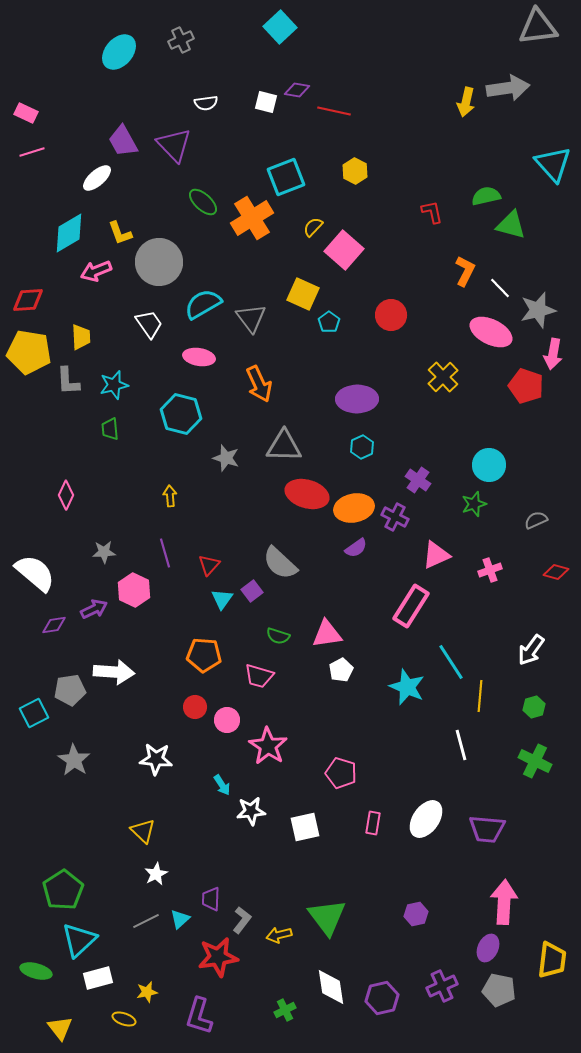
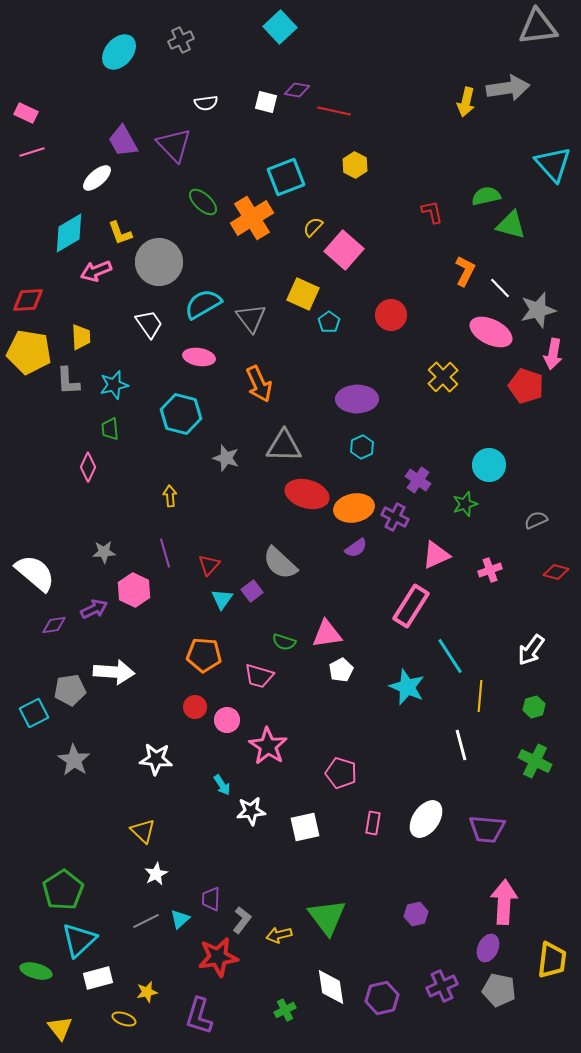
yellow hexagon at (355, 171): moved 6 px up
pink diamond at (66, 495): moved 22 px right, 28 px up
green star at (474, 504): moved 9 px left
green semicircle at (278, 636): moved 6 px right, 6 px down
cyan line at (451, 662): moved 1 px left, 6 px up
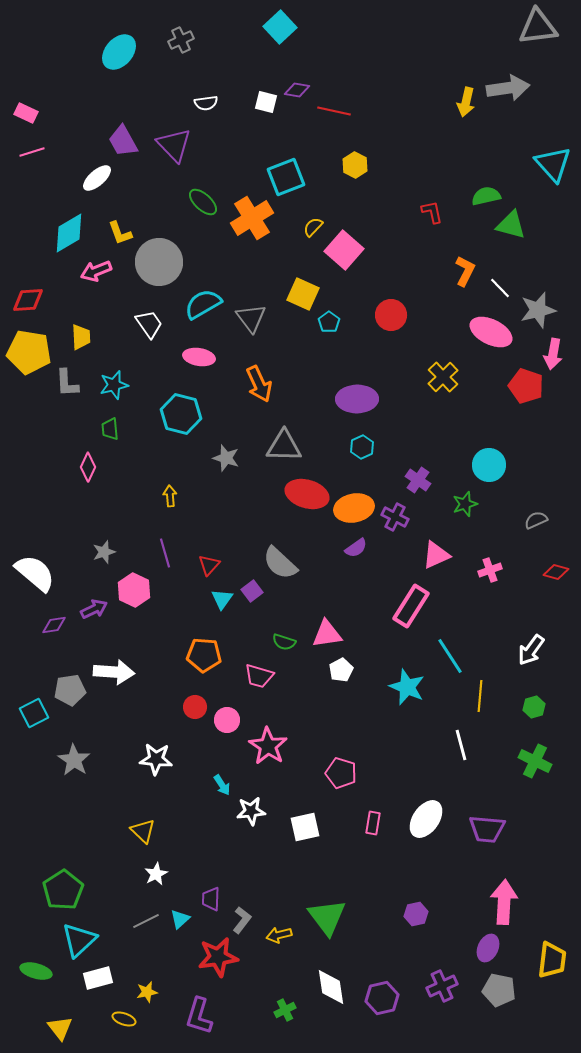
gray L-shape at (68, 381): moved 1 px left, 2 px down
gray star at (104, 552): rotated 15 degrees counterclockwise
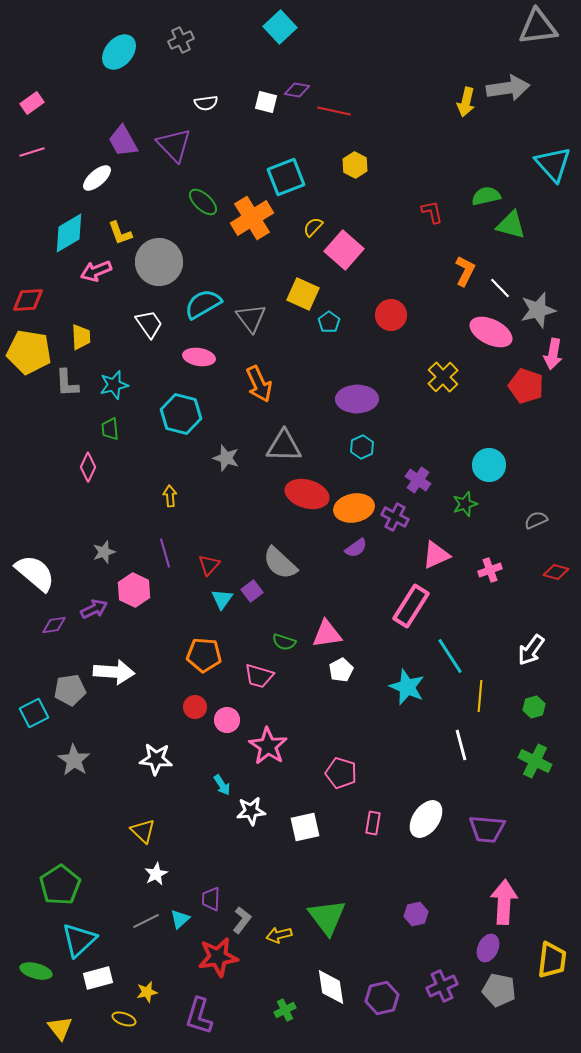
pink rectangle at (26, 113): moved 6 px right, 10 px up; rotated 60 degrees counterclockwise
green pentagon at (63, 890): moved 3 px left, 5 px up
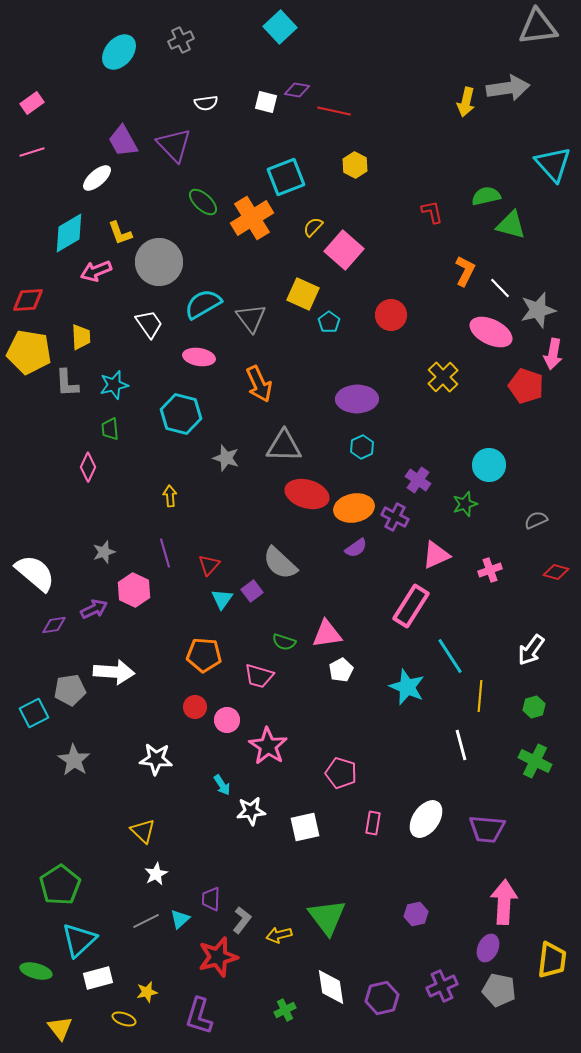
red star at (218, 957): rotated 6 degrees counterclockwise
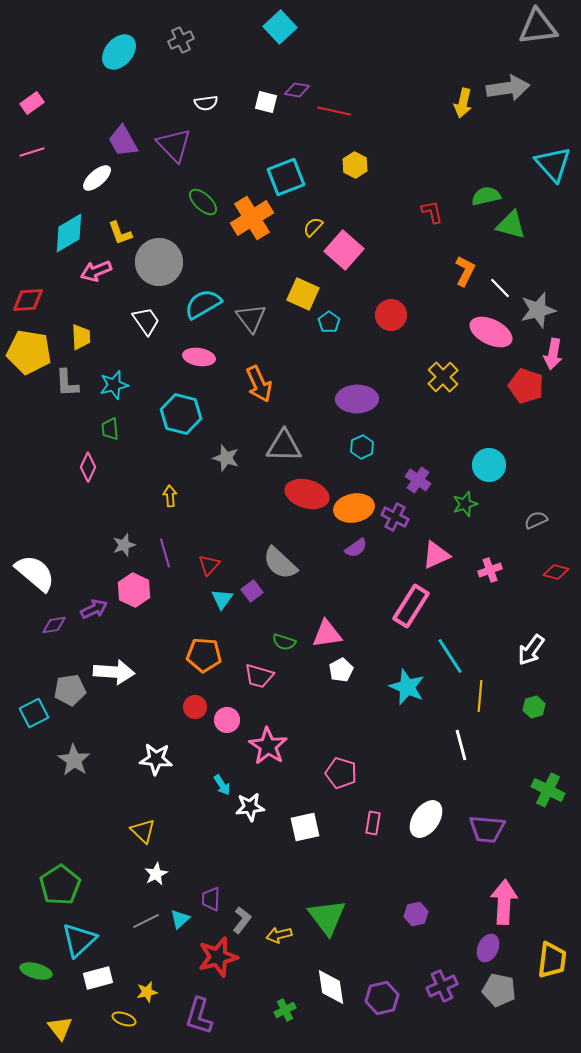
yellow arrow at (466, 102): moved 3 px left, 1 px down
white trapezoid at (149, 324): moved 3 px left, 3 px up
gray star at (104, 552): moved 20 px right, 7 px up
green cross at (535, 761): moved 13 px right, 29 px down
white star at (251, 811): moved 1 px left, 4 px up
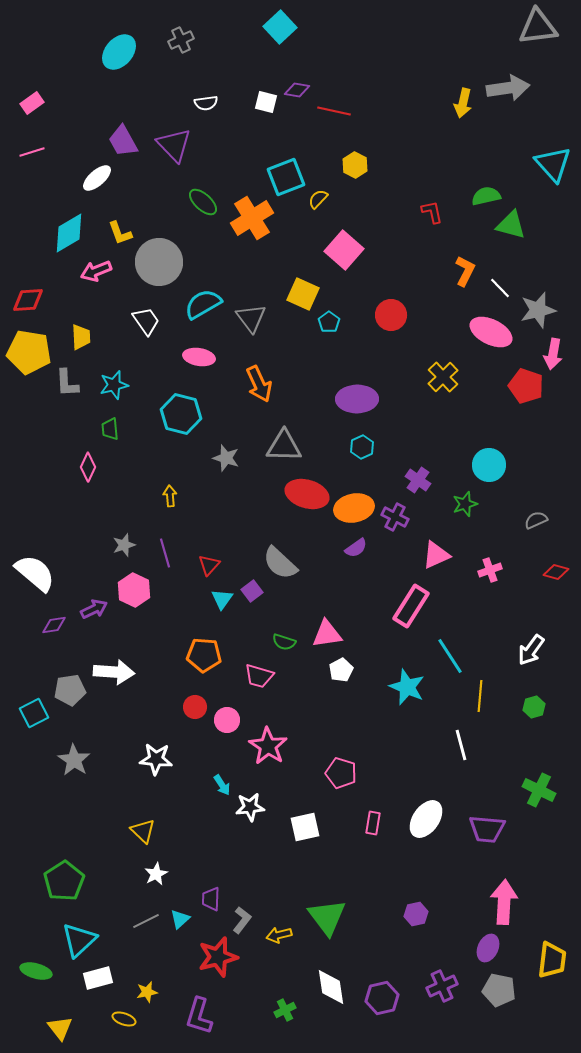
yellow semicircle at (313, 227): moved 5 px right, 28 px up
green cross at (548, 790): moved 9 px left
green pentagon at (60, 885): moved 4 px right, 4 px up
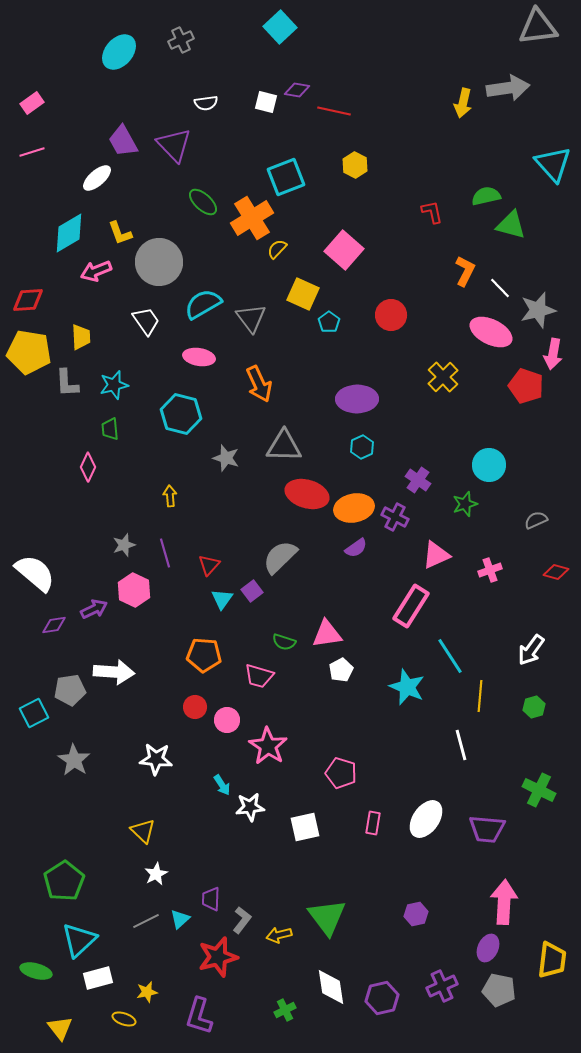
yellow semicircle at (318, 199): moved 41 px left, 50 px down
gray semicircle at (280, 563): moved 6 px up; rotated 93 degrees clockwise
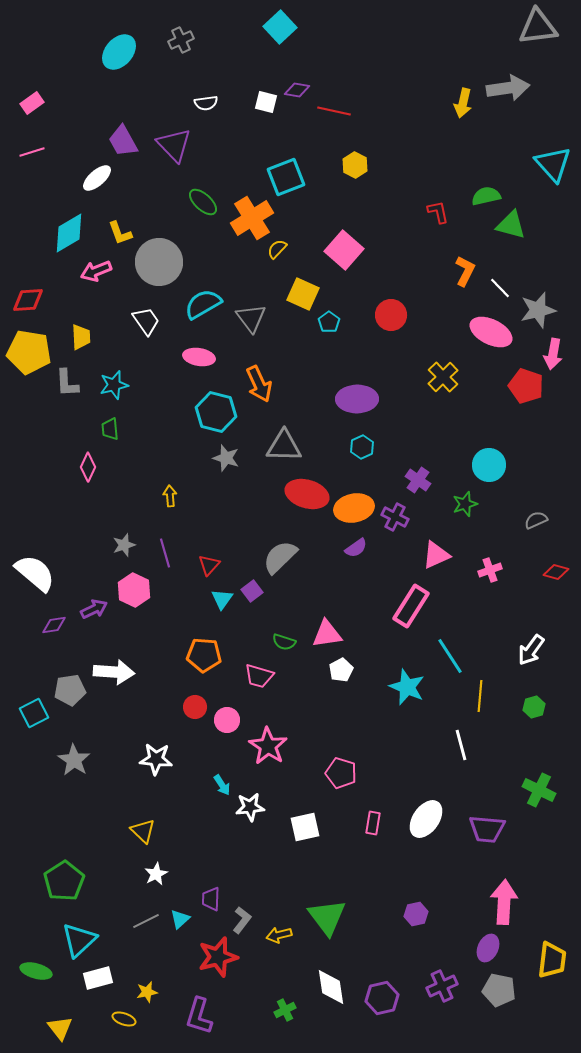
red L-shape at (432, 212): moved 6 px right
cyan hexagon at (181, 414): moved 35 px right, 2 px up
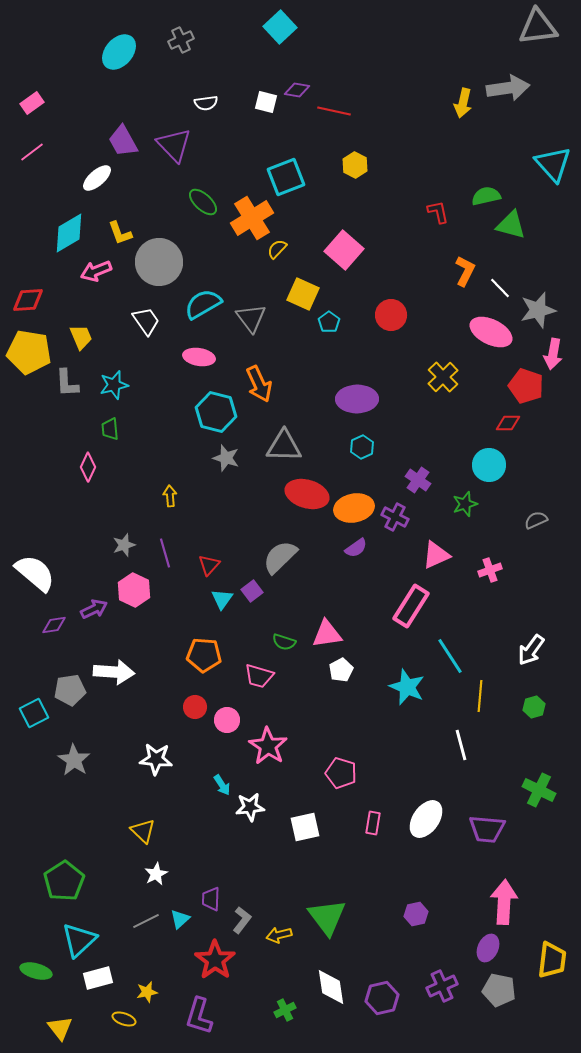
pink line at (32, 152): rotated 20 degrees counterclockwise
yellow trapezoid at (81, 337): rotated 20 degrees counterclockwise
red diamond at (556, 572): moved 48 px left, 149 px up; rotated 15 degrees counterclockwise
red star at (218, 957): moved 3 px left, 3 px down; rotated 21 degrees counterclockwise
